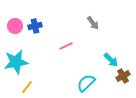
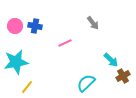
blue cross: rotated 24 degrees clockwise
pink line: moved 1 px left, 3 px up
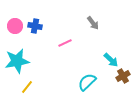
cyan star: moved 1 px right, 1 px up
cyan semicircle: moved 1 px right, 1 px up
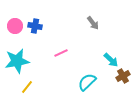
pink line: moved 4 px left, 10 px down
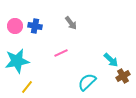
gray arrow: moved 22 px left
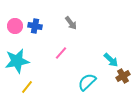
pink line: rotated 24 degrees counterclockwise
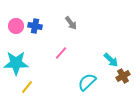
pink circle: moved 1 px right
cyan star: moved 1 px left, 2 px down; rotated 10 degrees clockwise
